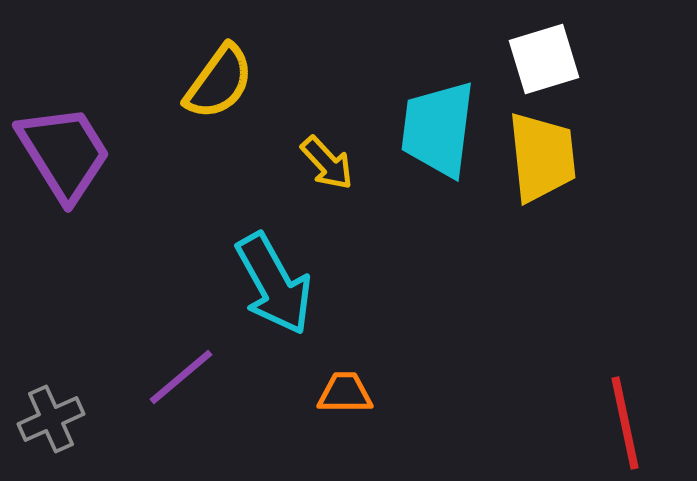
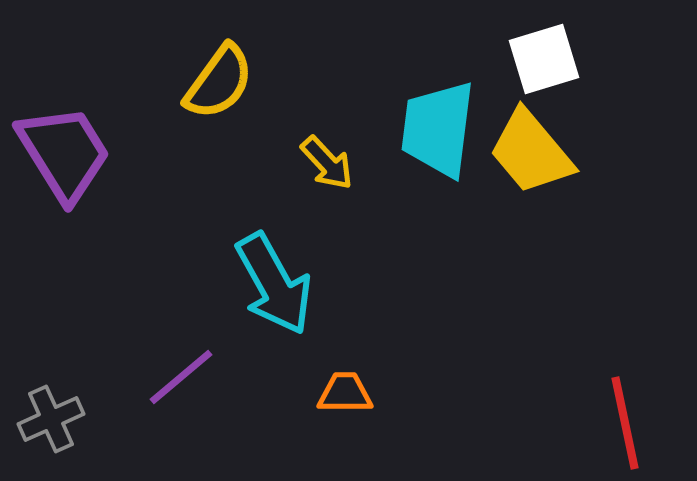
yellow trapezoid: moved 11 px left, 5 px up; rotated 146 degrees clockwise
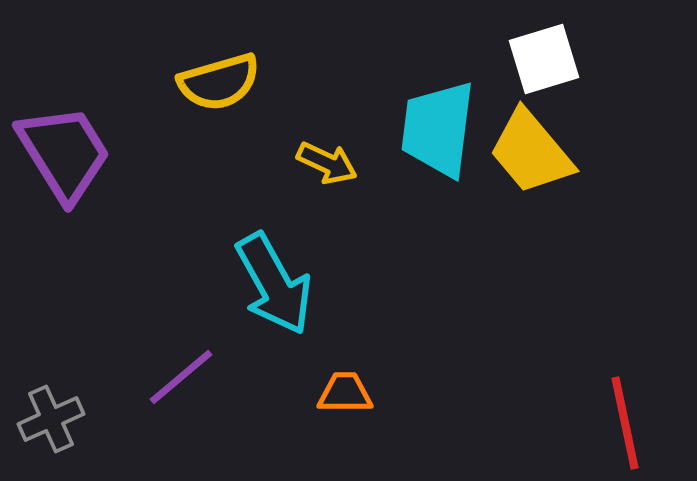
yellow semicircle: rotated 38 degrees clockwise
yellow arrow: rotated 22 degrees counterclockwise
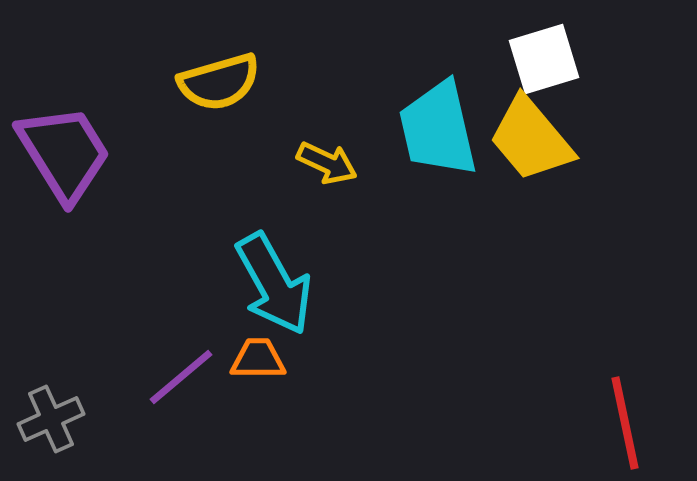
cyan trapezoid: rotated 20 degrees counterclockwise
yellow trapezoid: moved 13 px up
orange trapezoid: moved 87 px left, 34 px up
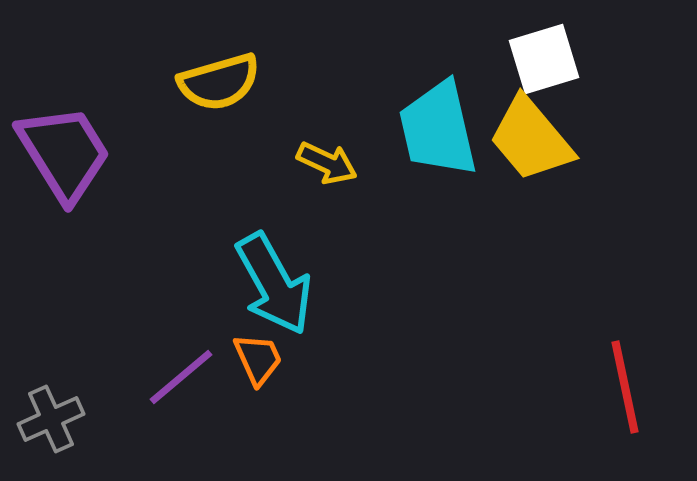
orange trapezoid: rotated 66 degrees clockwise
red line: moved 36 px up
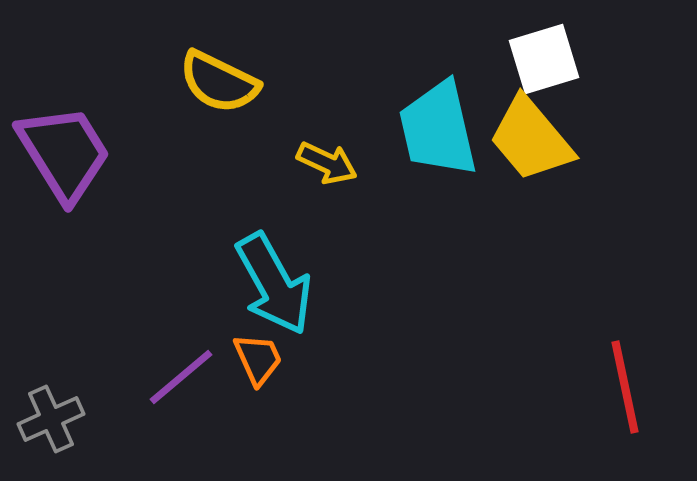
yellow semicircle: rotated 42 degrees clockwise
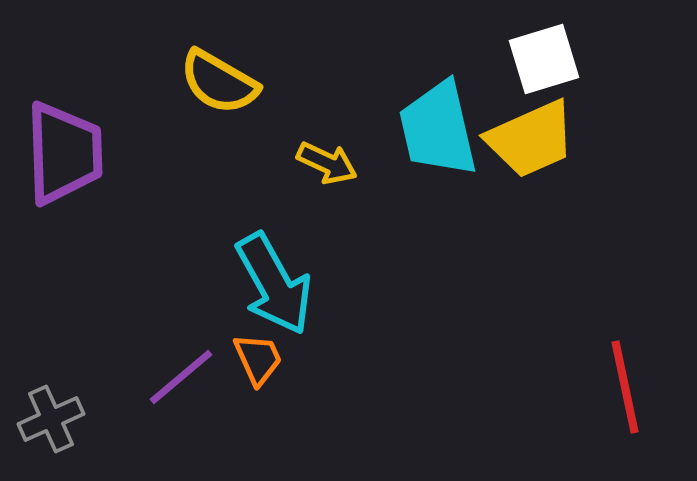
yellow semicircle: rotated 4 degrees clockwise
yellow trapezoid: rotated 74 degrees counterclockwise
purple trapezoid: rotated 30 degrees clockwise
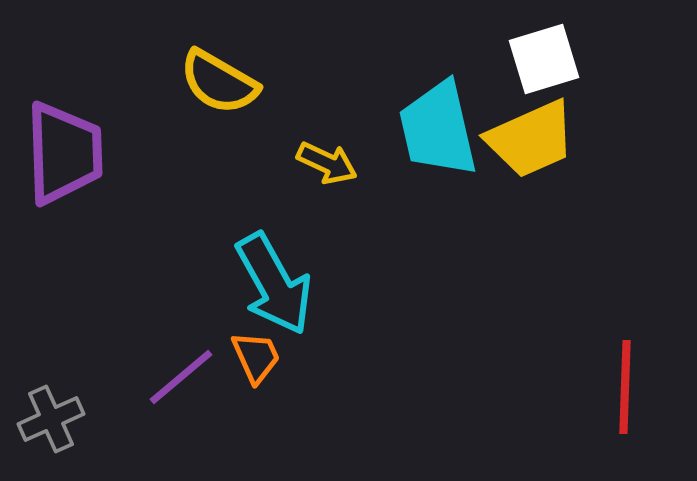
orange trapezoid: moved 2 px left, 2 px up
red line: rotated 14 degrees clockwise
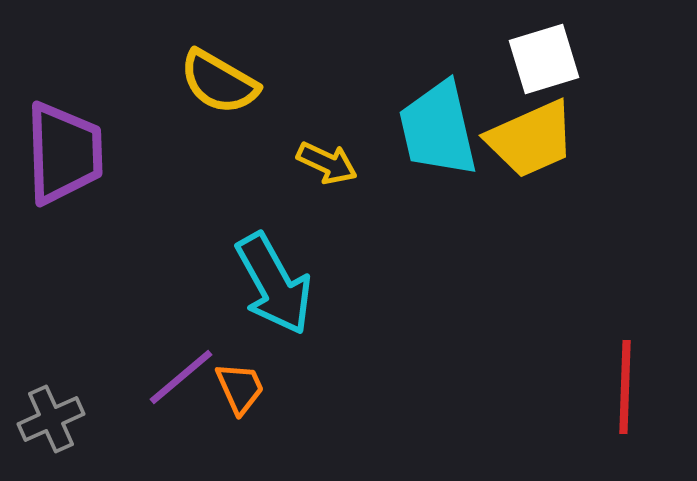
orange trapezoid: moved 16 px left, 31 px down
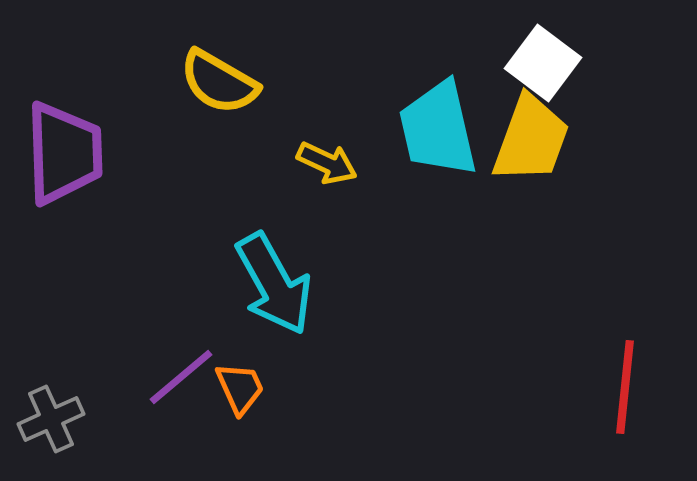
white square: moved 1 px left, 4 px down; rotated 36 degrees counterclockwise
yellow trapezoid: rotated 46 degrees counterclockwise
red line: rotated 4 degrees clockwise
